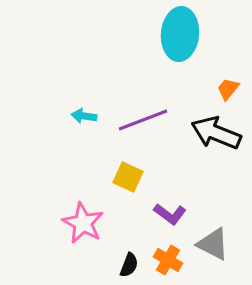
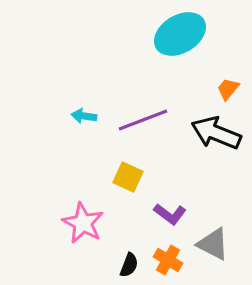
cyan ellipse: rotated 54 degrees clockwise
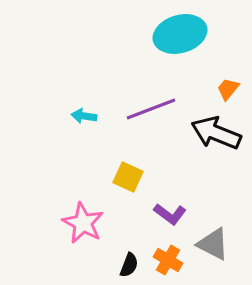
cyan ellipse: rotated 15 degrees clockwise
purple line: moved 8 px right, 11 px up
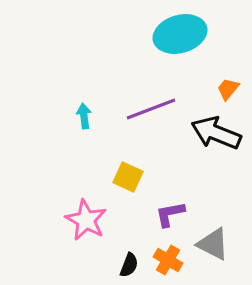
cyan arrow: rotated 75 degrees clockwise
purple L-shape: rotated 132 degrees clockwise
pink star: moved 3 px right, 3 px up
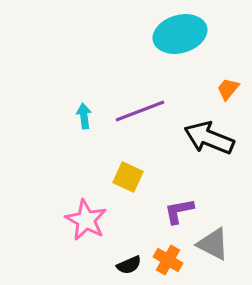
purple line: moved 11 px left, 2 px down
black arrow: moved 7 px left, 5 px down
purple L-shape: moved 9 px right, 3 px up
black semicircle: rotated 45 degrees clockwise
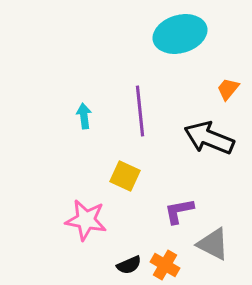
purple line: rotated 75 degrees counterclockwise
yellow square: moved 3 px left, 1 px up
pink star: rotated 18 degrees counterclockwise
orange cross: moved 3 px left, 5 px down
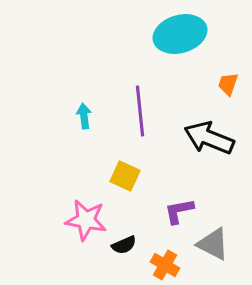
orange trapezoid: moved 5 px up; rotated 20 degrees counterclockwise
black semicircle: moved 5 px left, 20 px up
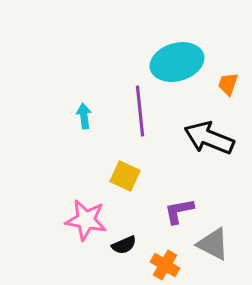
cyan ellipse: moved 3 px left, 28 px down
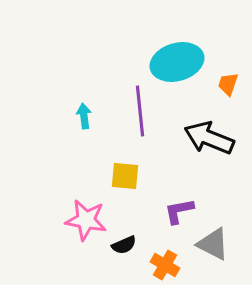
yellow square: rotated 20 degrees counterclockwise
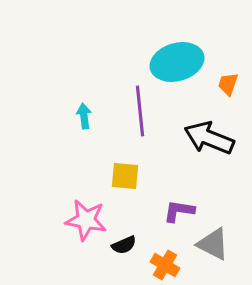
purple L-shape: rotated 20 degrees clockwise
